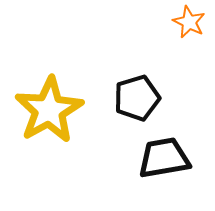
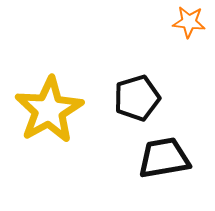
orange star: rotated 20 degrees counterclockwise
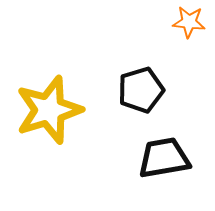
black pentagon: moved 4 px right, 8 px up
yellow star: rotated 12 degrees clockwise
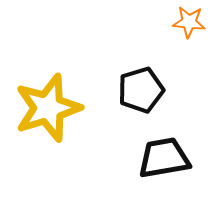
yellow star: moved 1 px left, 2 px up
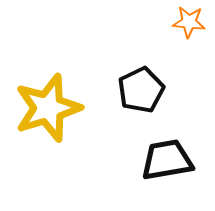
black pentagon: rotated 9 degrees counterclockwise
black trapezoid: moved 3 px right, 2 px down
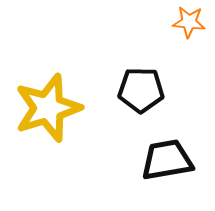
black pentagon: rotated 27 degrees clockwise
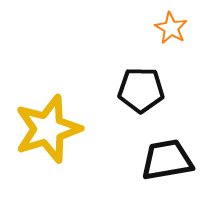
orange star: moved 18 px left, 6 px down; rotated 24 degrees clockwise
yellow star: moved 21 px down
